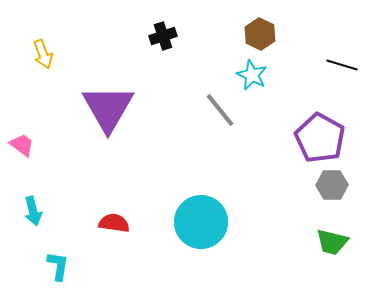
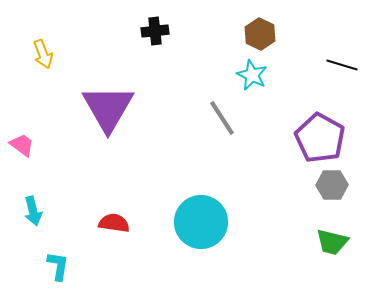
black cross: moved 8 px left, 5 px up; rotated 12 degrees clockwise
gray line: moved 2 px right, 8 px down; rotated 6 degrees clockwise
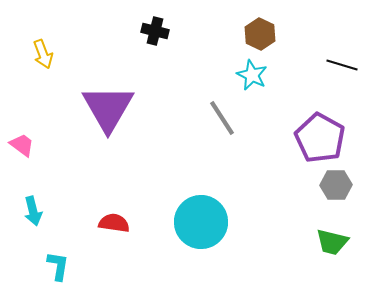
black cross: rotated 20 degrees clockwise
gray hexagon: moved 4 px right
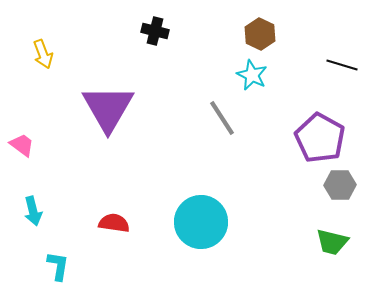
gray hexagon: moved 4 px right
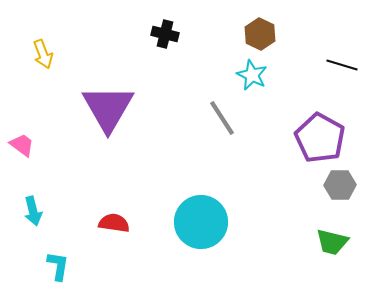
black cross: moved 10 px right, 3 px down
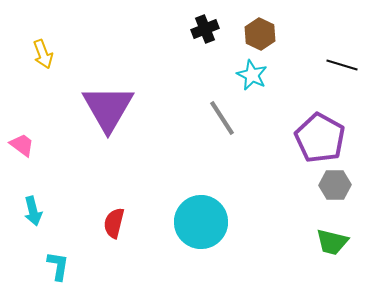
black cross: moved 40 px right, 5 px up; rotated 36 degrees counterclockwise
gray hexagon: moved 5 px left
red semicircle: rotated 84 degrees counterclockwise
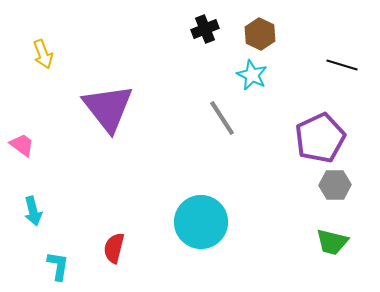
purple triangle: rotated 8 degrees counterclockwise
purple pentagon: rotated 18 degrees clockwise
red semicircle: moved 25 px down
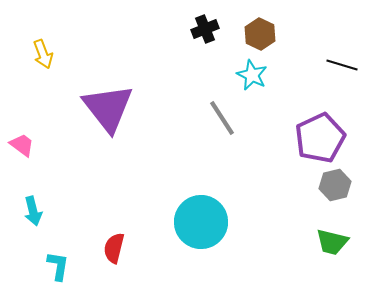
gray hexagon: rotated 12 degrees counterclockwise
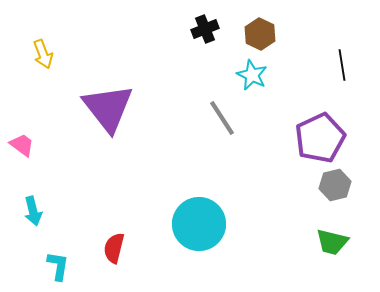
black line: rotated 64 degrees clockwise
cyan circle: moved 2 px left, 2 px down
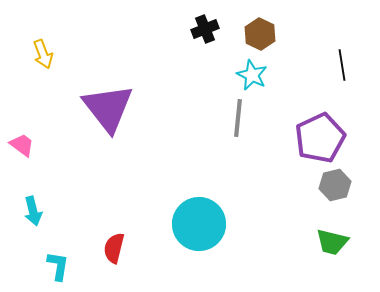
gray line: moved 16 px right; rotated 39 degrees clockwise
